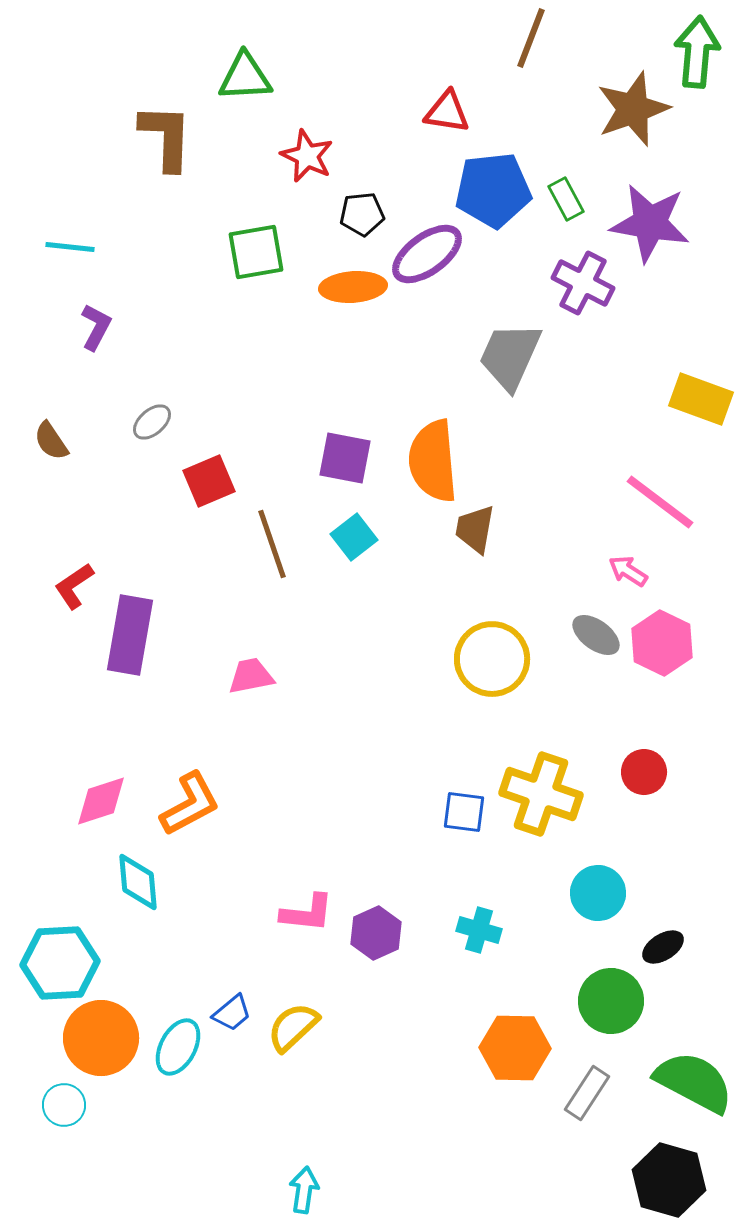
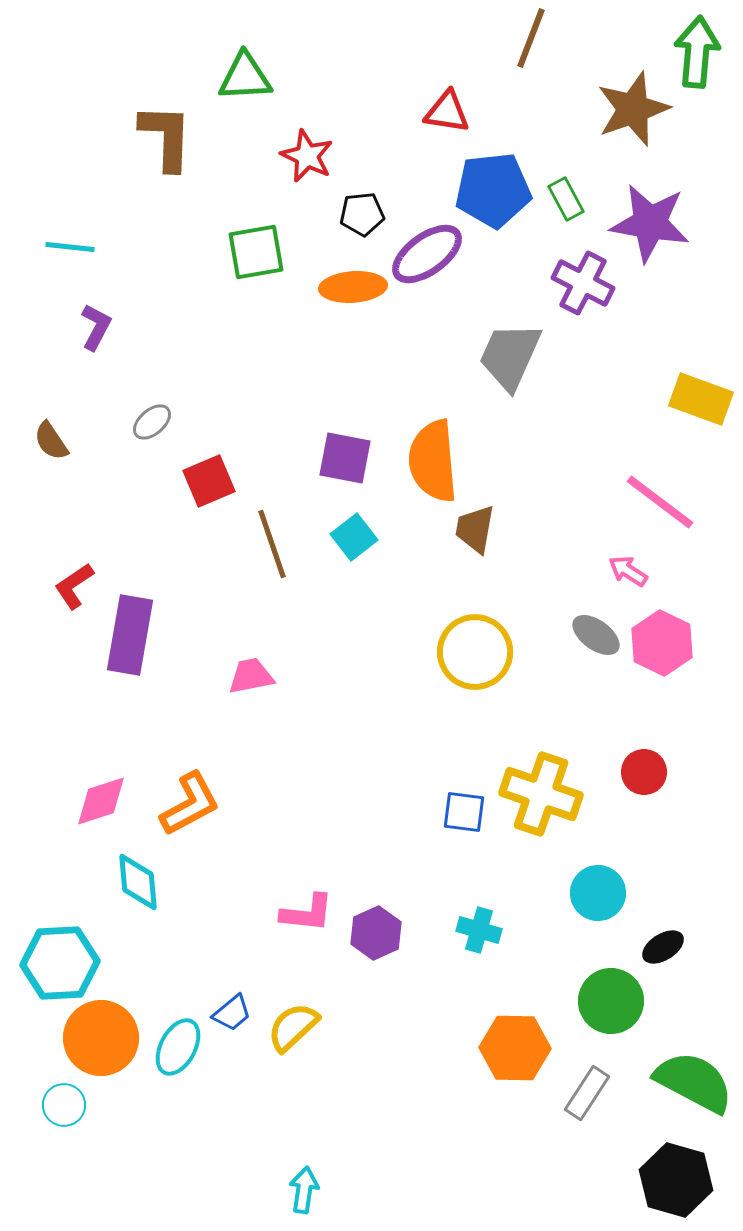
yellow circle at (492, 659): moved 17 px left, 7 px up
black hexagon at (669, 1180): moved 7 px right
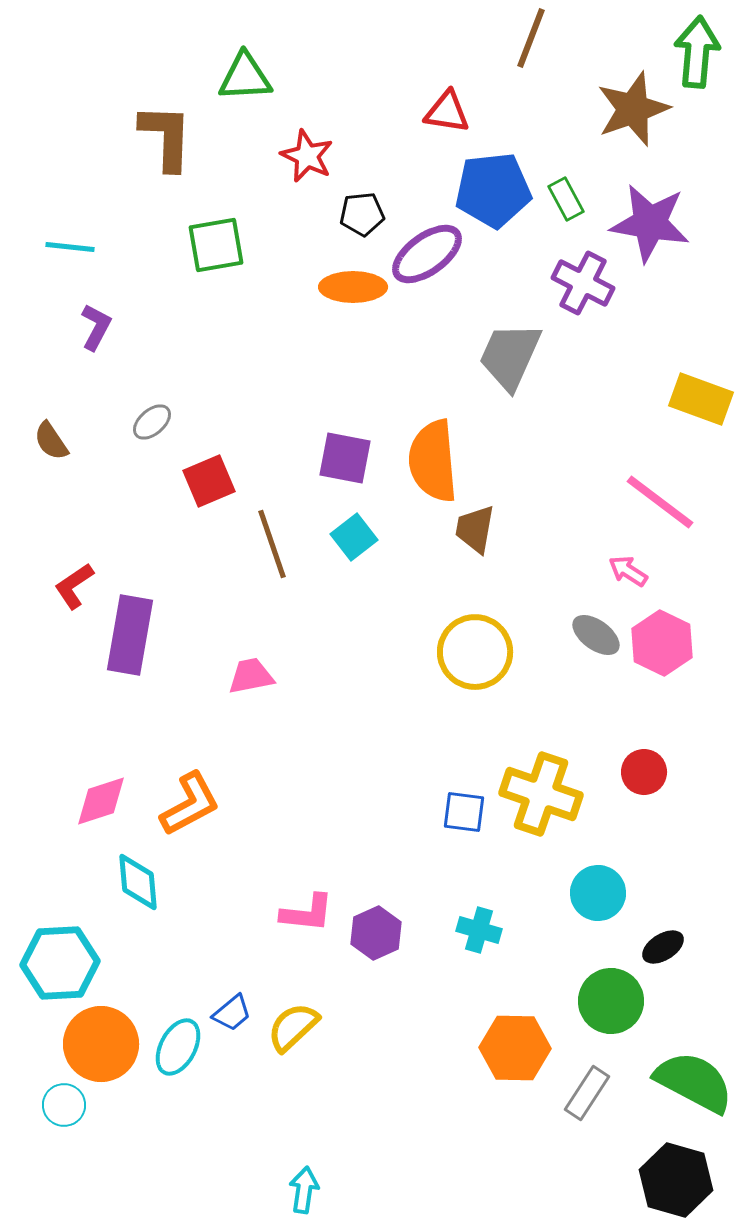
green square at (256, 252): moved 40 px left, 7 px up
orange ellipse at (353, 287): rotated 4 degrees clockwise
orange circle at (101, 1038): moved 6 px down
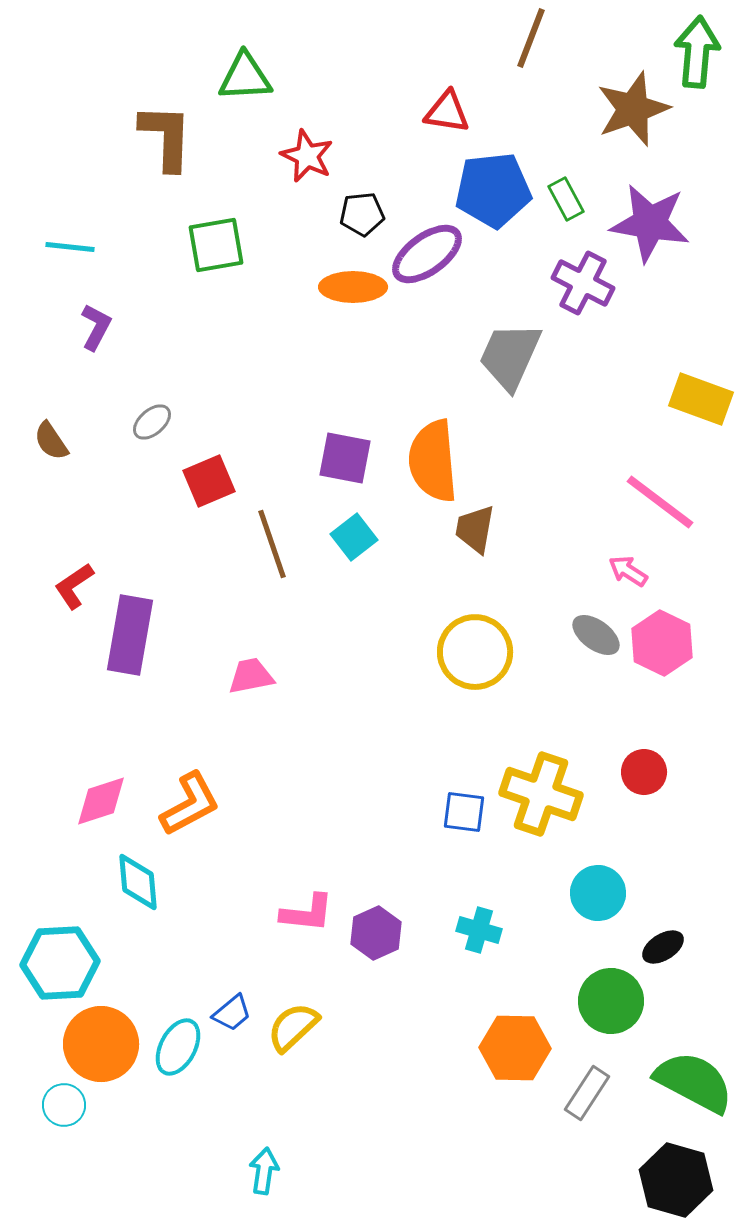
cyan arrow at (304, 1190): moved 40 px left, 19 px up
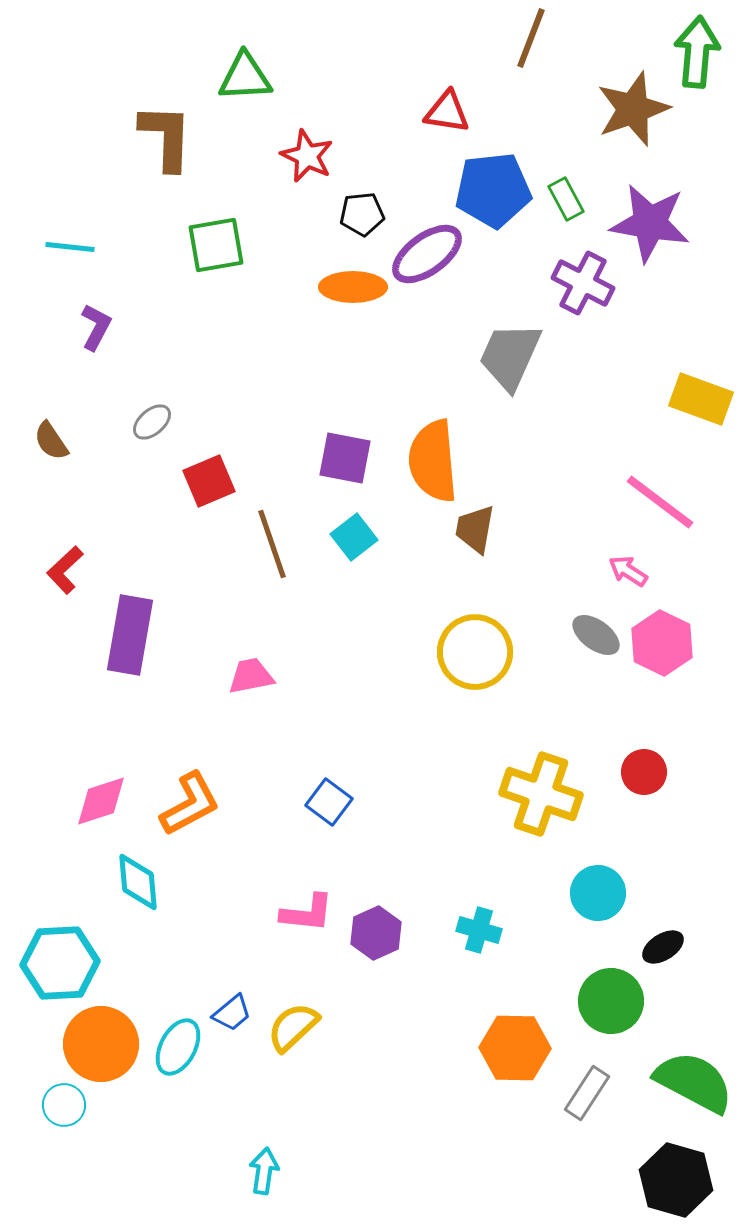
red L-shape at (74, 586): moved 9 px left, 16 px up; rotated 9 degrees counterclockwise
blue square at (464, 812): moved 135 px left, 10 px up; rotated 30 degrees clockwise
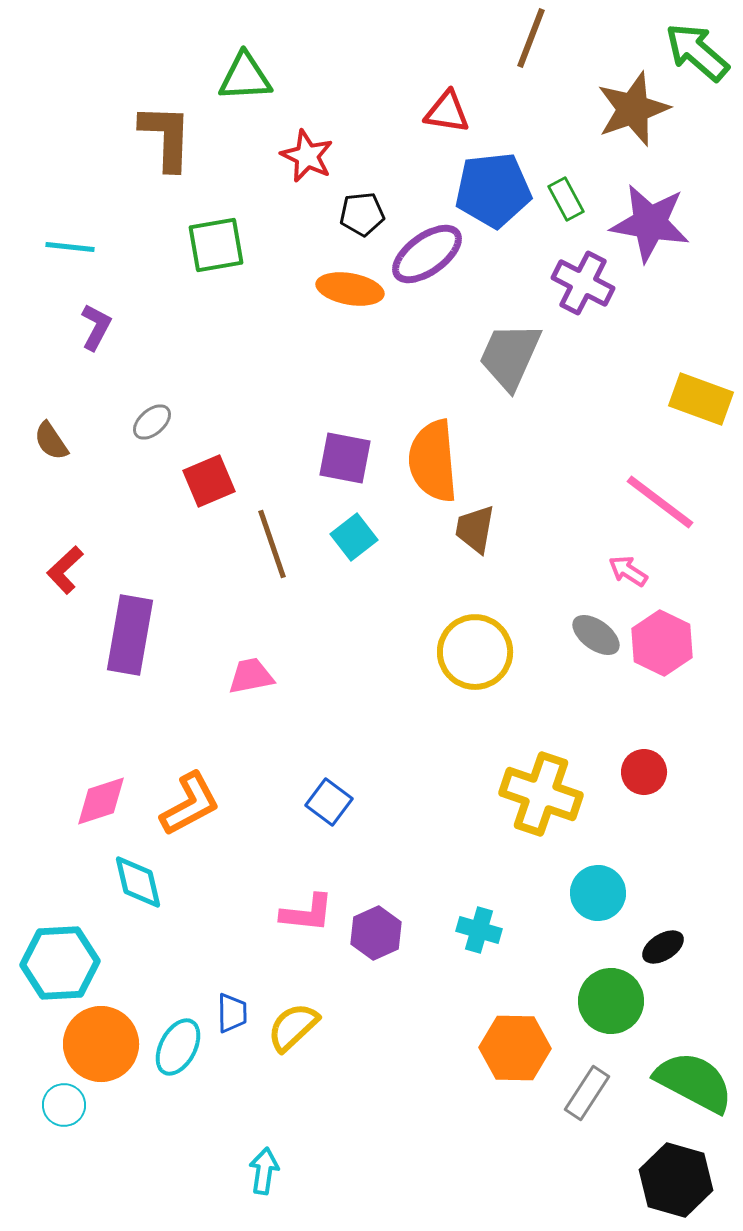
green arrow at (697, 52): rotated 54 degrees counterclockwise
orange ellipse at (353, 287): moved 3 px left, 2 px down; rotated 10 degrees clockwise
cyan diamond at (138, 882): rotated 8 degrees counterclockwise
blue trapezoid at (232, 1013): rotated 51 degrees counterclockwise
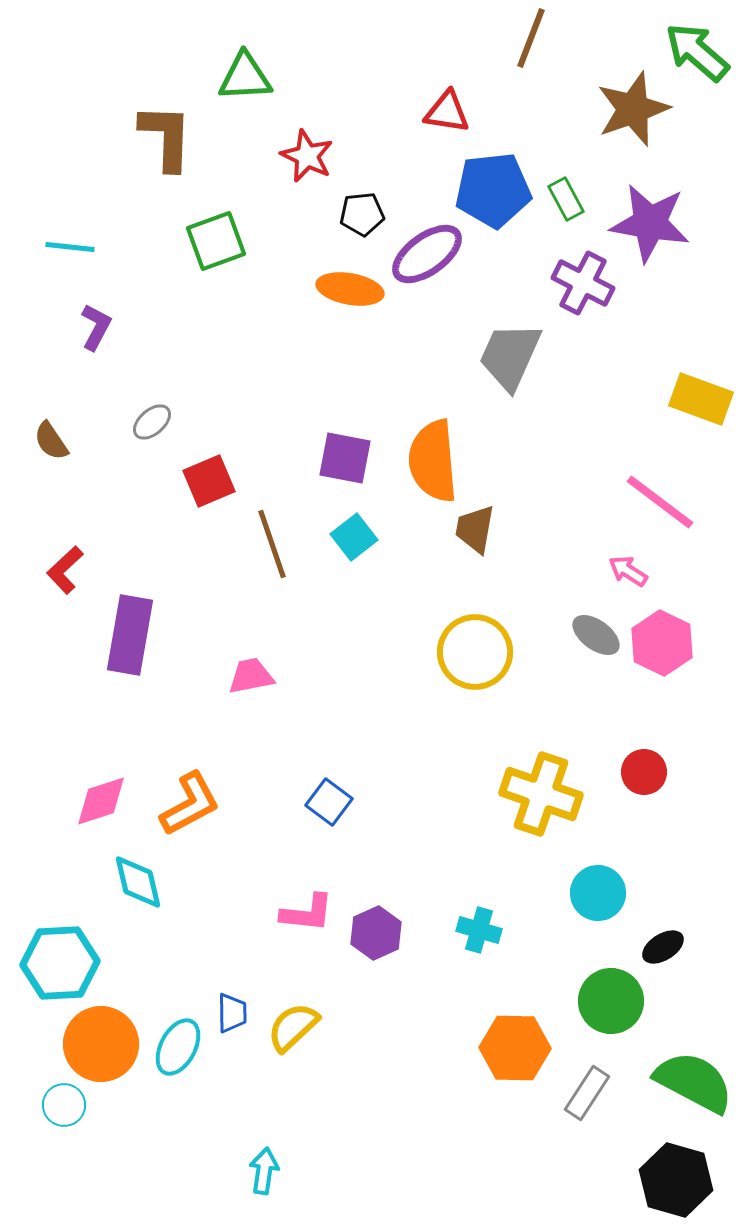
green square at (216, 245): moved 4 px up; rotated 10 degrees counterclockwise
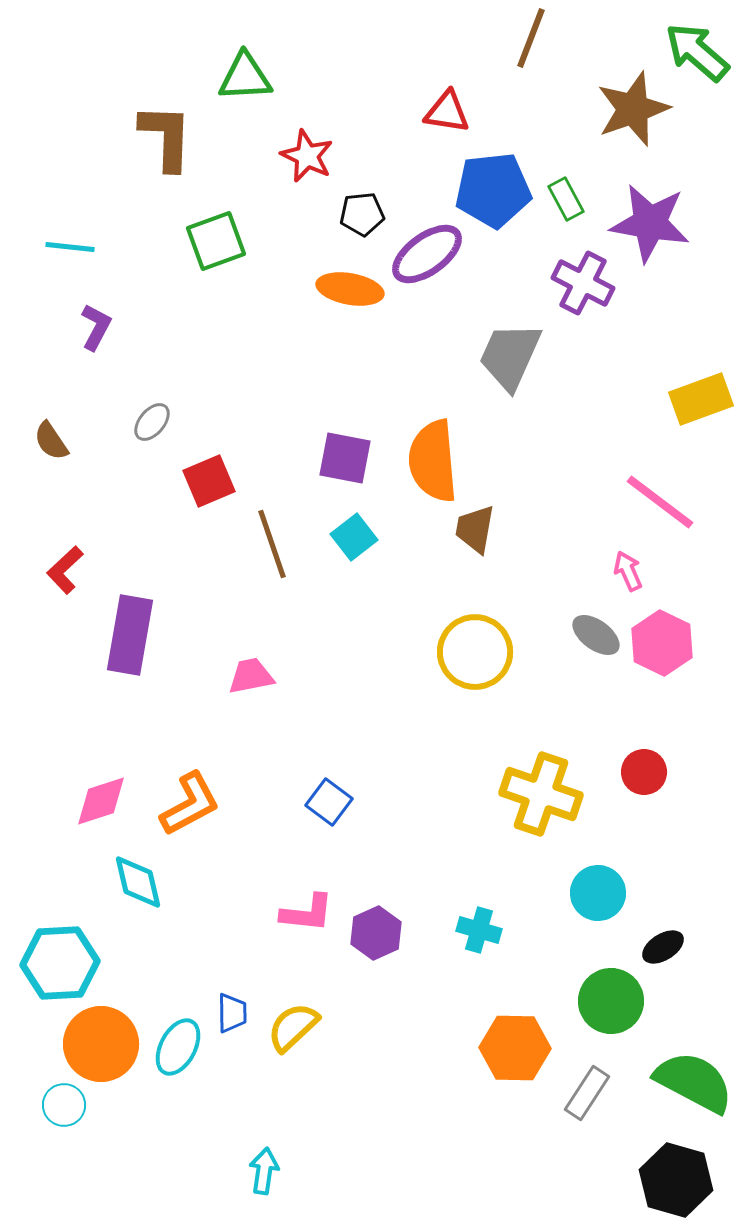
yellow rectangle at (701, 399): rotated 40 degrees counterclockwise
gray ellipse at (152, 422): rotated 9 degrees counterclockwise
pink arrow at (628, 571): rotated 33 degrees clockwise
